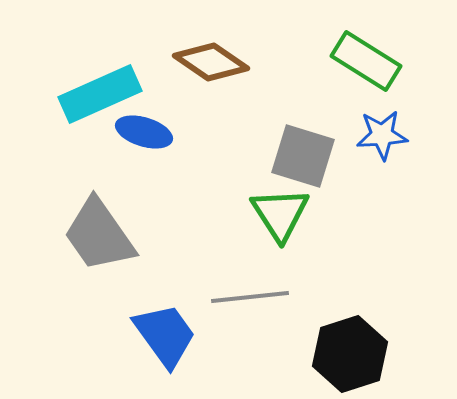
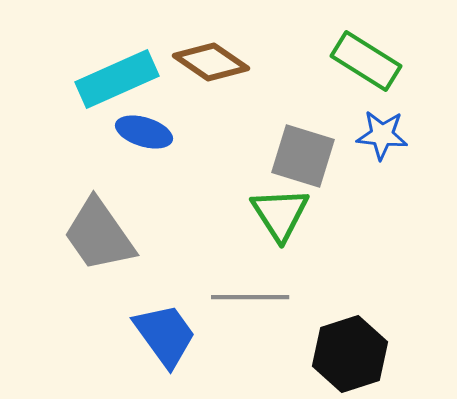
cyan rectangle: moved 17 px right, 15 px up
blue star: rotated 9 degrees clockwise
gray line: rotated 6 degrees clockwise
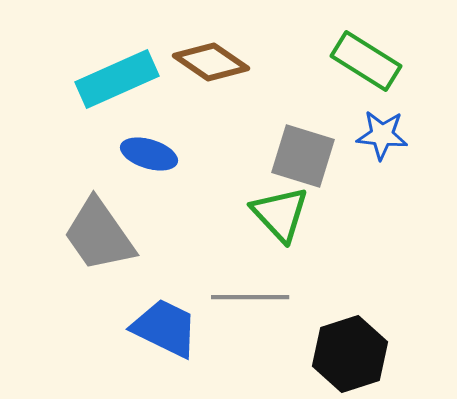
blue ellipse: moved 5 px right, 22 px down
green triangle: rotated 10 degrees counterclockwise
blue trapezoid: moved 7 px up; rotated 28 degrees counterclockwise
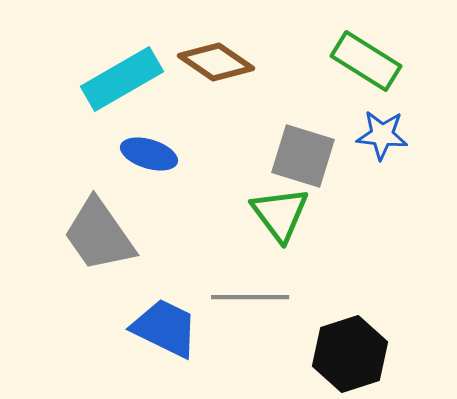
brown diamond: moved 5 px right
cyan rectangle: moved 5 px right; rotated 6 degrees counterclockwise
green triangle: rotated 6 degrees clockwise
